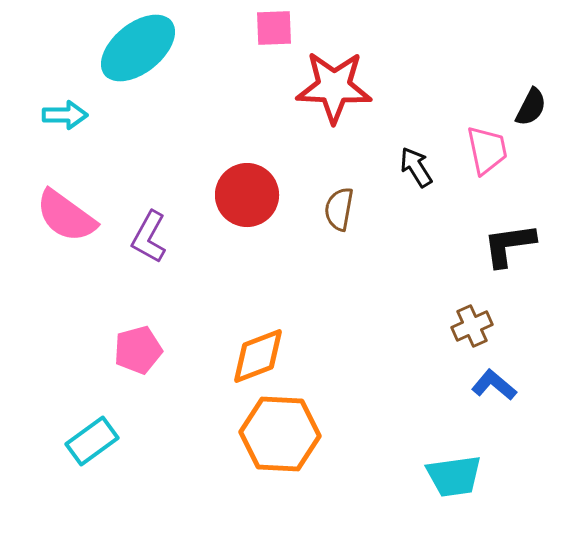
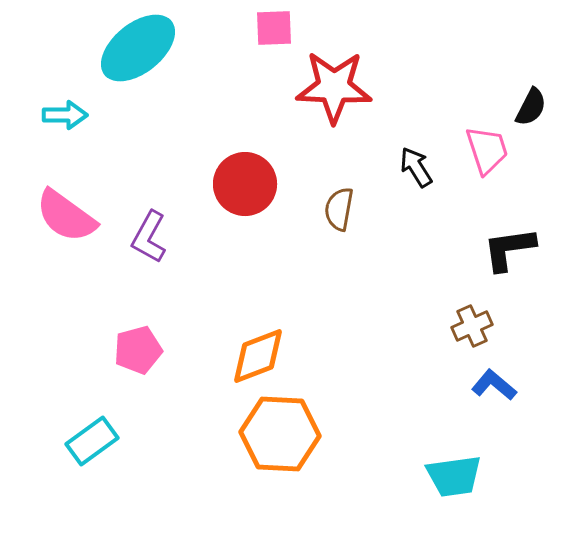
pink trapezoid: rotated 6 degrees counterclockwise
red circle: moved 2 px left, 11 px up
black L-shape: moved 4 px down
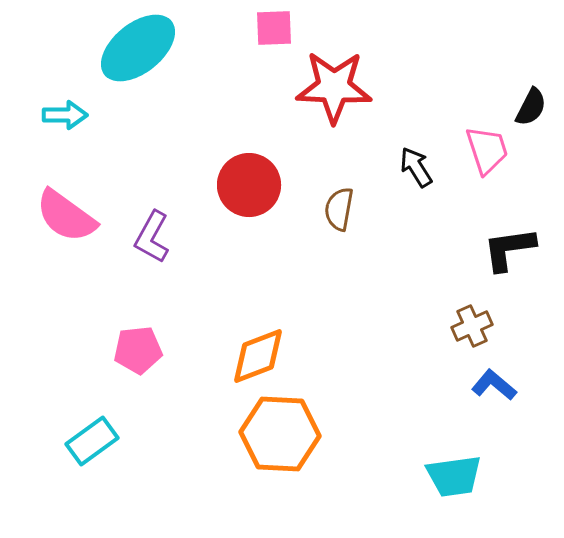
red circle: moved 4 px right, 1 px down
purple L-shape: moved 3 px right
pink pentagon: rotated 9 degrees clockwise
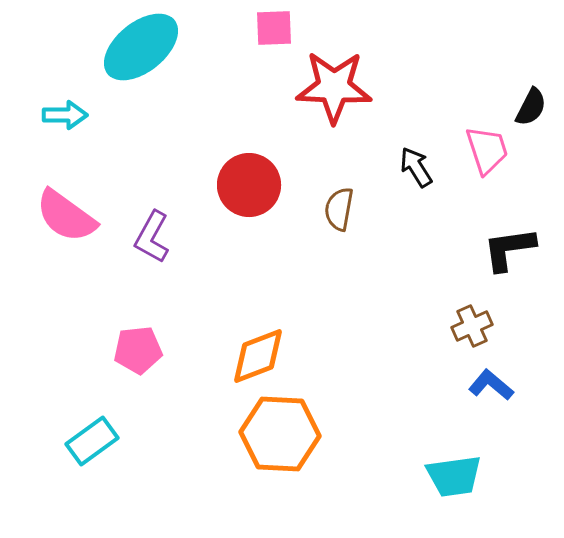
cyan ellipse: moved 3 px right, 1 px up
blue L-shape: moved 3 px left
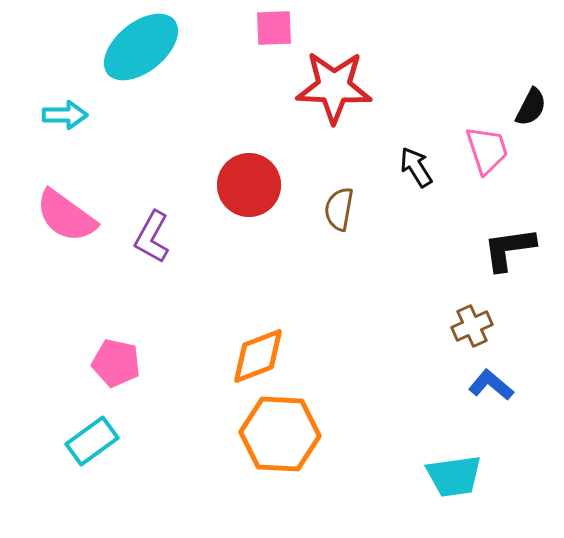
pink pentagon: moved 22 px left, 13 px down; rotated 18 degrees clockwise
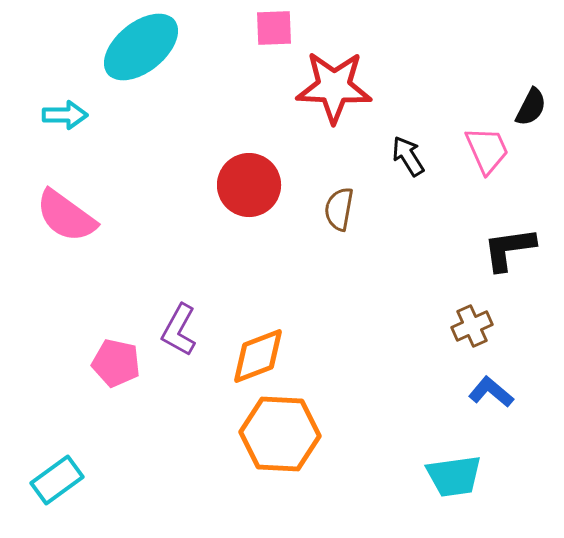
pink trapezoid: rotated 6 degrees counterclockwise
black arrow: moved 8 px left, 11 px up
purple L-shape: moved 27 px right, 93 px down
blue L-shape: moved 7 px down
cyan rectangle: moved 35 px left, 39 px down
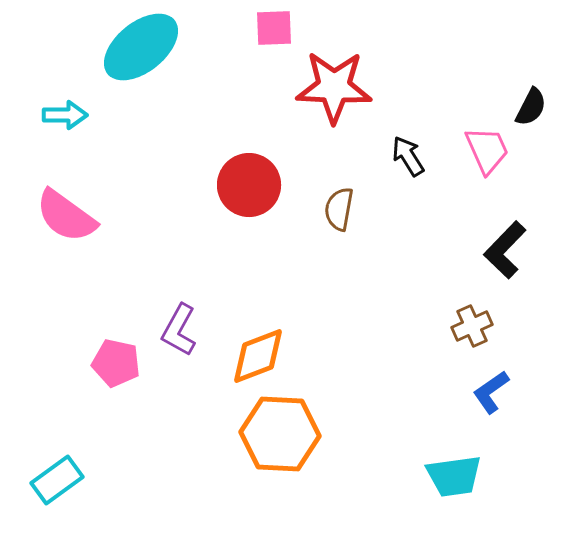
black L-shape: moved 4 px left, 1 px down; rotated 38 degrees counterclockwise
blue L-shape: rotated 75 degrees counterclockwise
